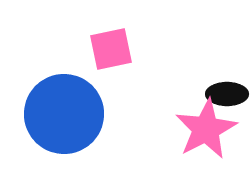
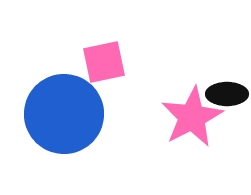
pink square: moved 7 px left, 13 px down
pink star: moved 14 px left, 12 px up
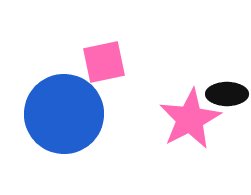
pink star: moved 2 px left, 2 px down
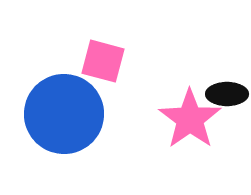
pink square: moved 1 px left, 1 px up; rotated 27 degrees clockwise
pink star: rotated 8 degrees counterclockwise
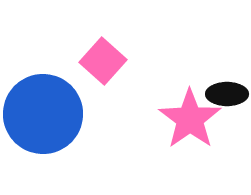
pink square: rotated 27 degrees clockwise
blue circle: moved 21 px left
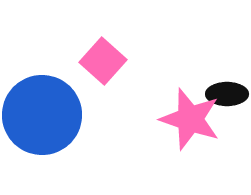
blue circle: moved 1 px left, 1 px down
pink star: rotated 18 degrees counterclockwise
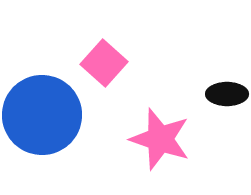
pink square: moved 1 px right, 2 px down
pink star: moved 30 px left, 20 px down
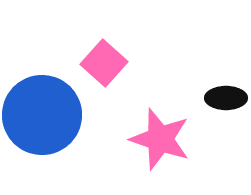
black ellipse: moved 1 px left, 4 px down
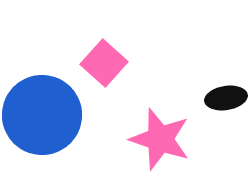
black ellipse: rotated 9 degrees counterclockwise
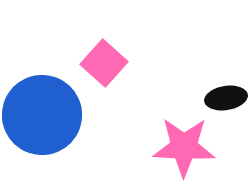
pink star: moved 24 px right, 8 px down; rotated 16 degrees counterclockwise
